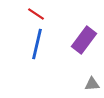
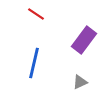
blue line: moved 3 px left, 19 px down
gray triangle: moved 12 px left, 2 px up; rotated 21 degrees counterclockwise
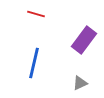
red line: rotated 18 degrees counterclockwise
gray triangle: moved 1 px down
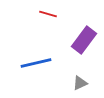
red line: moved 12 px right
blue line: moved 2 px right; rotated 64 degrees clockwise
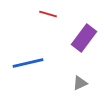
purple rectangle: moved 2 px up
blue line: moved 8 px left
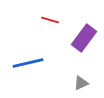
red line: moved 2 px right, 6 px down
gray triangle: moved 1 px right
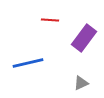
red line: rotated 12 degrees counterclockwise
